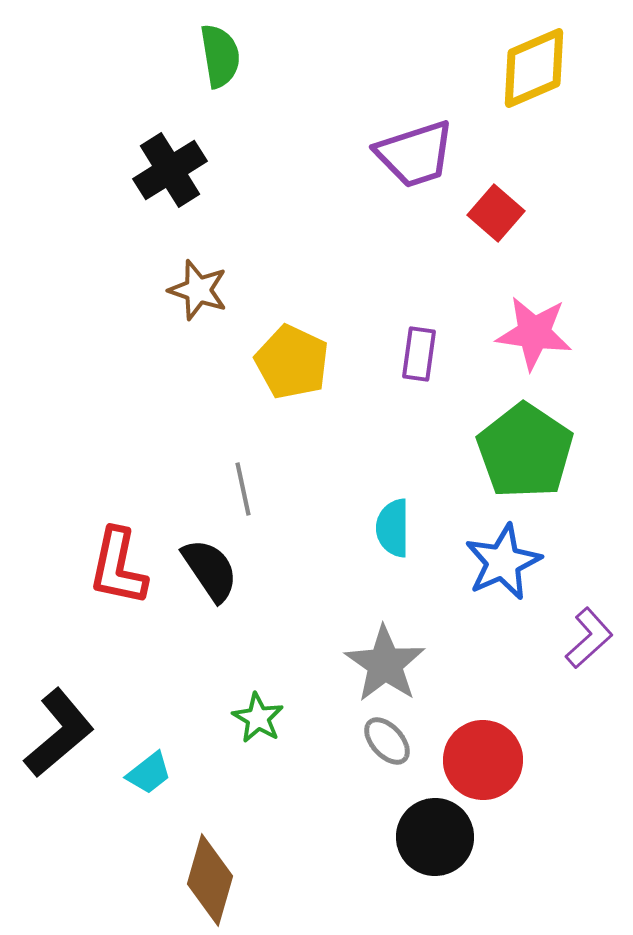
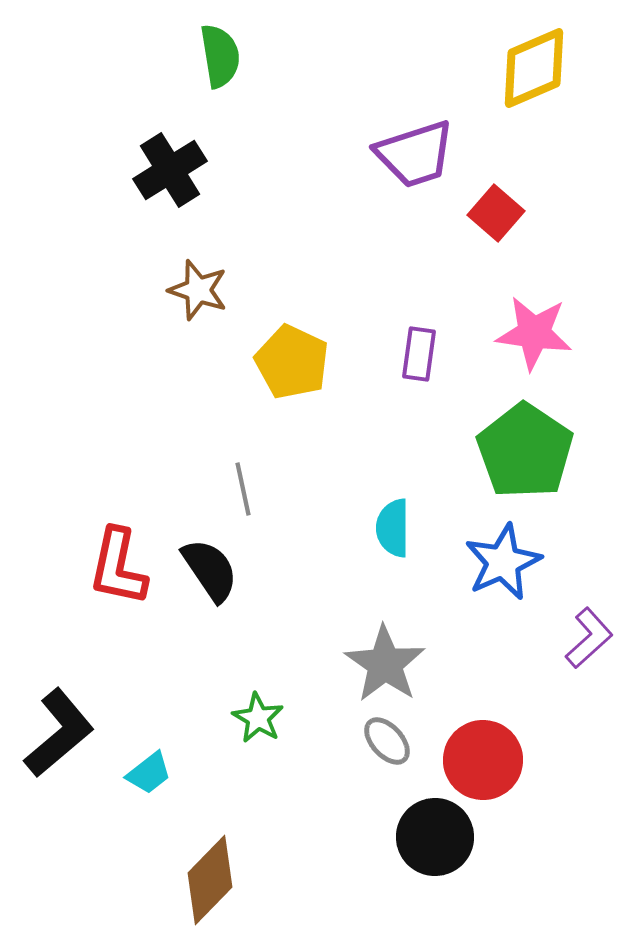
brown diamond: rotated 28 degrees clockwise
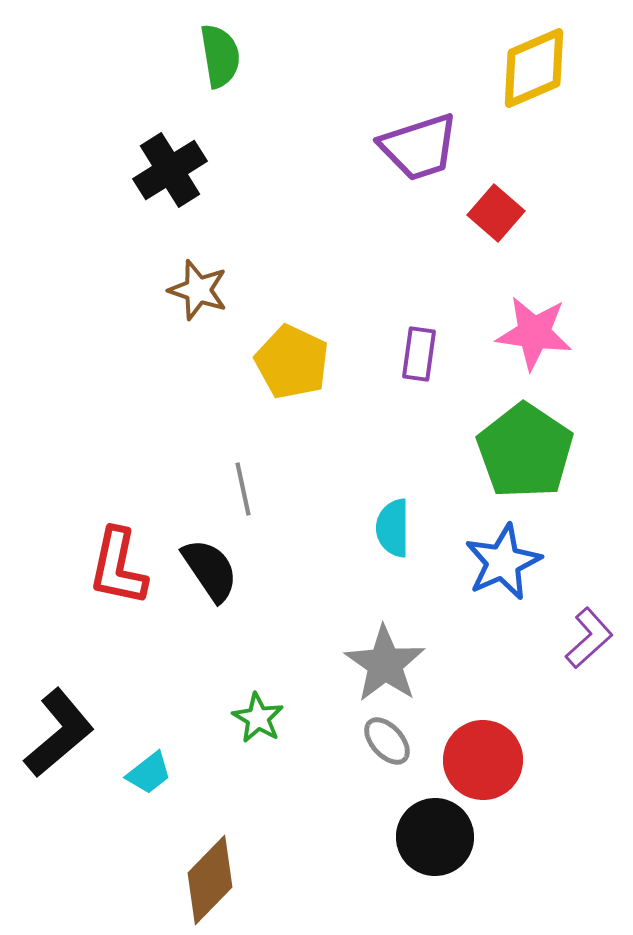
purple trapezoid: moved 4 px right, 7 px up
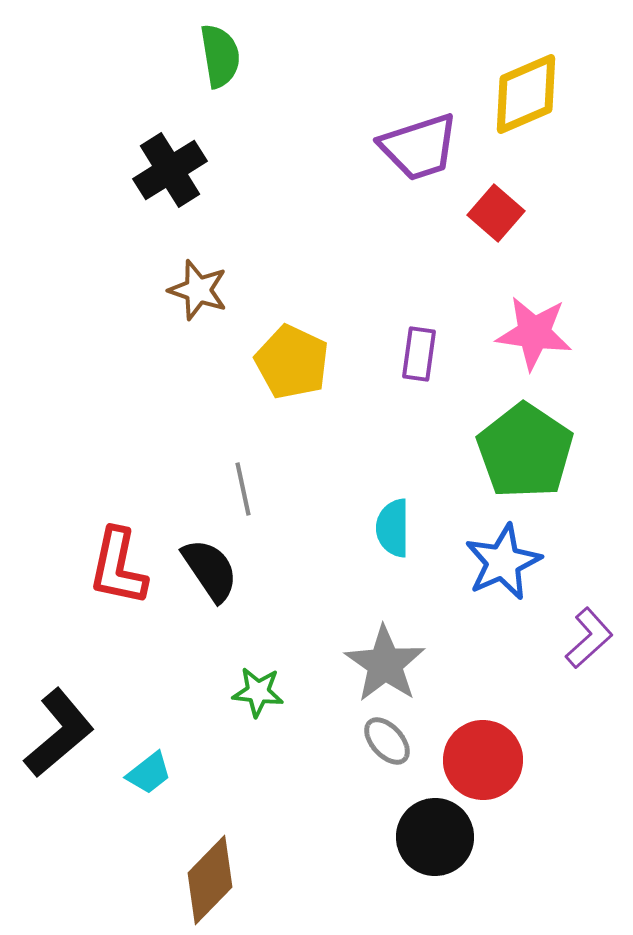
yellow diamond: moved 8 px left, 26 px down
green star: moved 26 px up; rotated 24 degrees counterclockwise
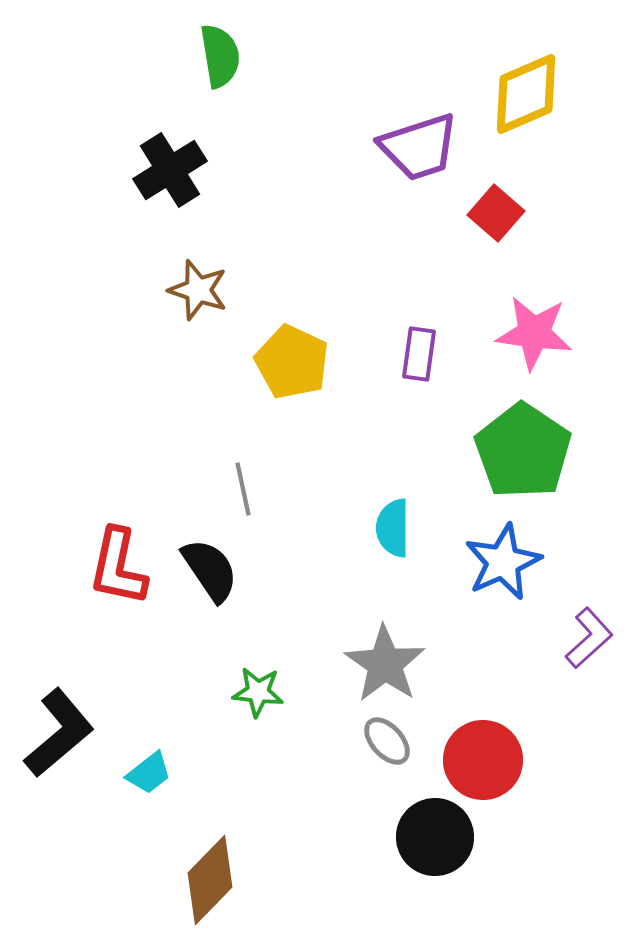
green pentagon: moved 2 px left
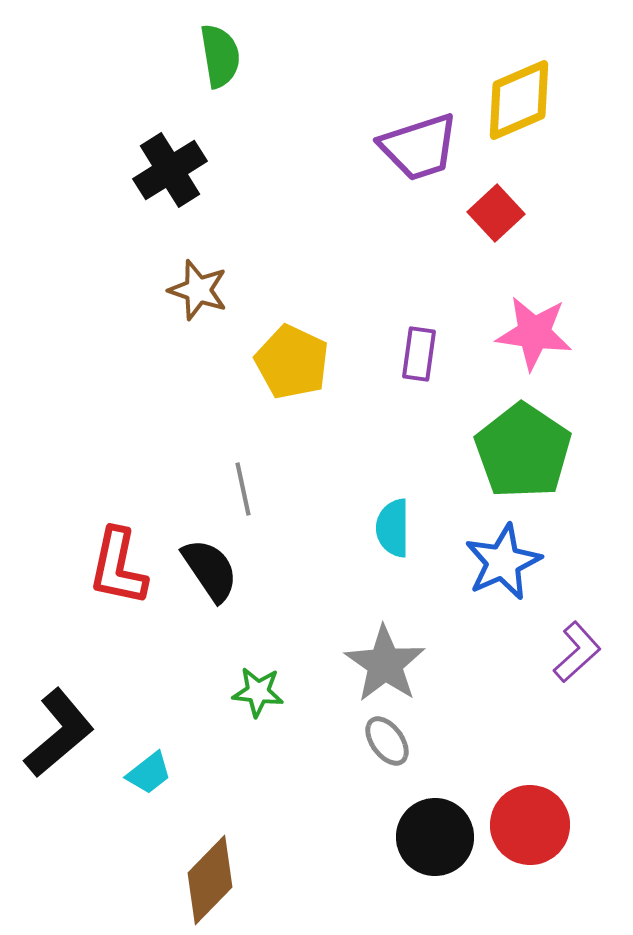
yellow diamond: moved 7 px left, 6 px down
red square: rotated 6 degrees clockwise
purple L-shape: moved 12 px left, 14 px down
gray ellipse: rotated 6 degrees clockwise
red circle: moved 47 px right, 65 px down
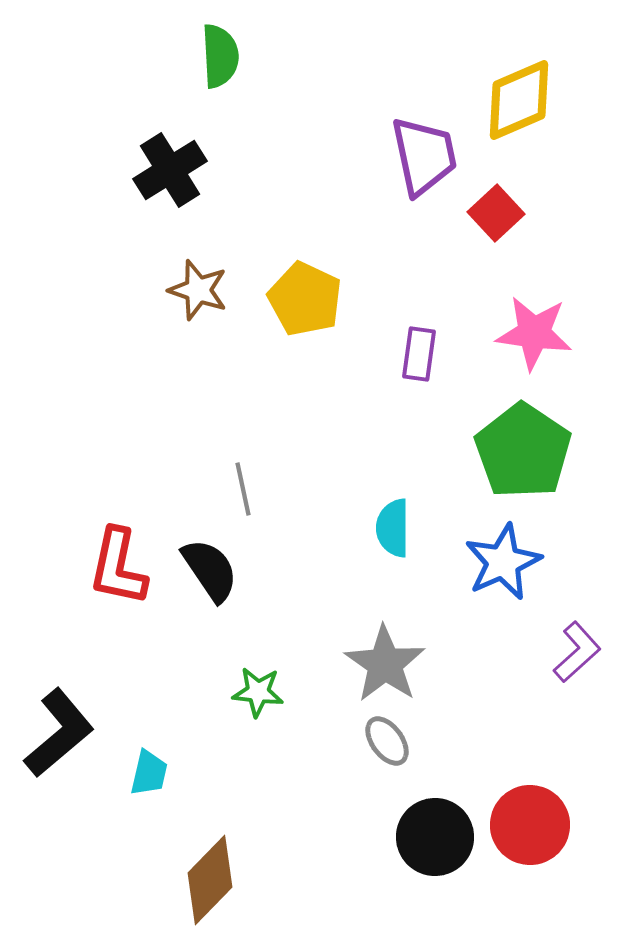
green semicircle: rotated 6 degrees clockwise
purple trapezoid: moved 5 px right, 9 px down; rotated 84 degrees counterclockwise
yellow pentagon: moved 13 px right, 63 px up
cyan trapezoid: rotated 39 degrees counterclockwise
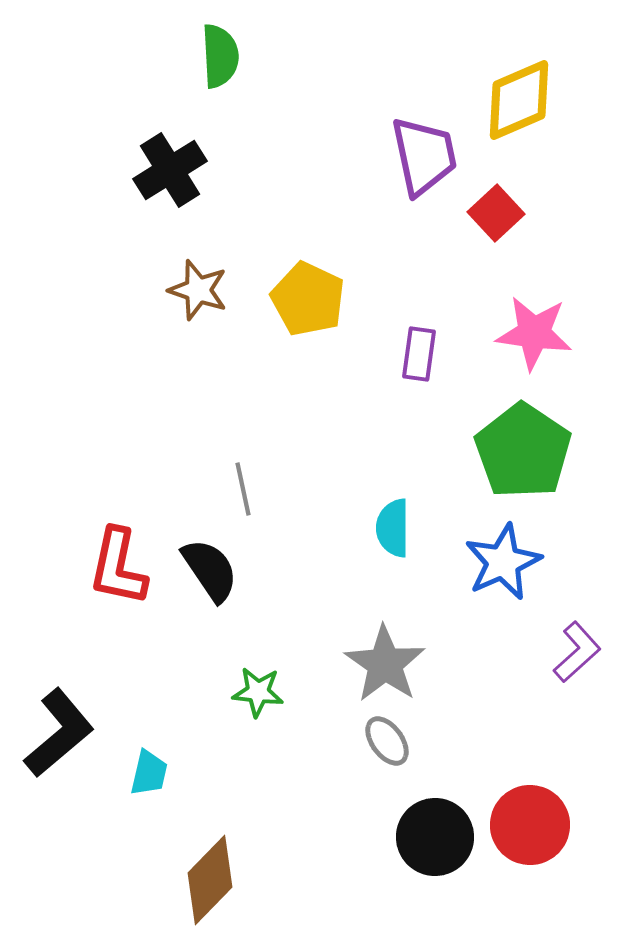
yellow pentagon: moved 3 px right
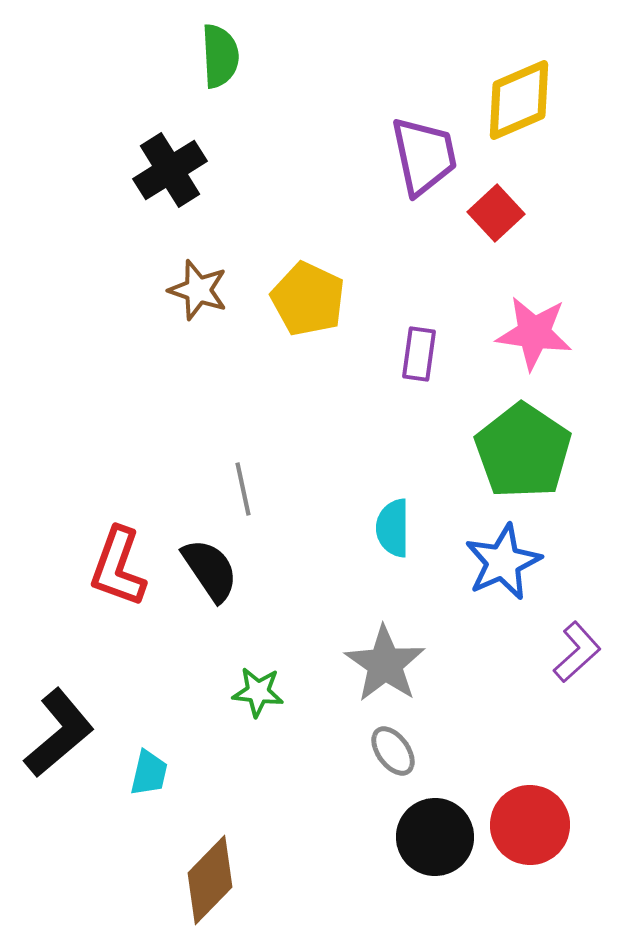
red L-shape: rotated 8 degrees clockwise
gray ellipse: moved 6 px right, 10 px down
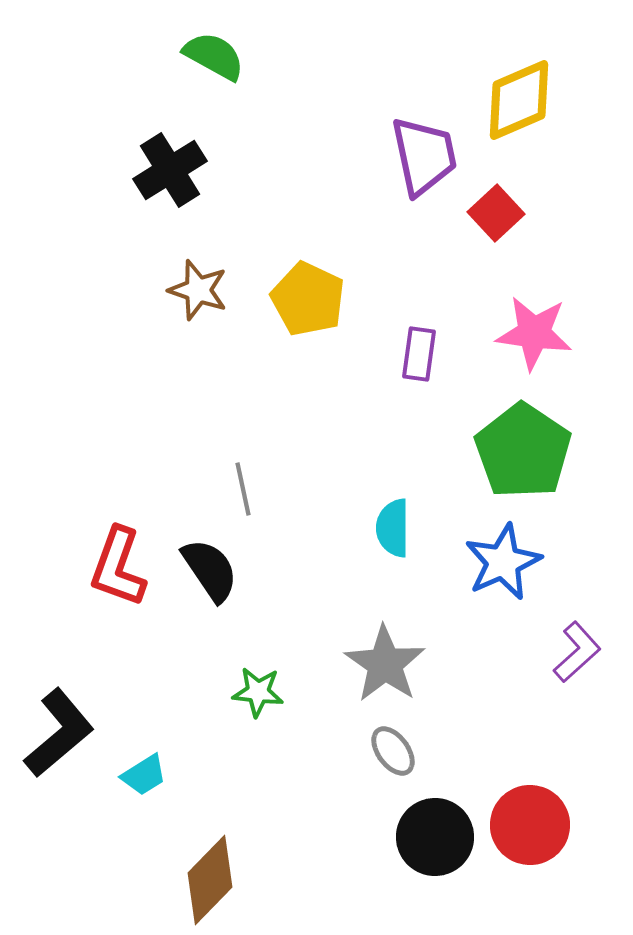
green semicircle: moved 6 px left; rotated 58 degrees counterclockwise
cyan trapezoid: moved 5 px left, 2 px down; rotated 45 degrees clockwise
